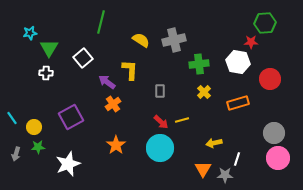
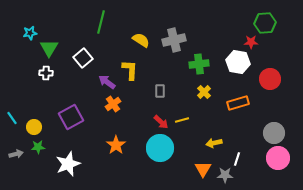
gray arrow: rotated 120 degrees counterclockwise
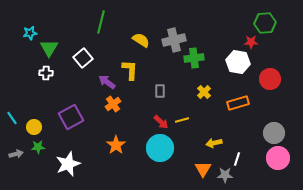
green cross: moved 5 px left, 6 px up
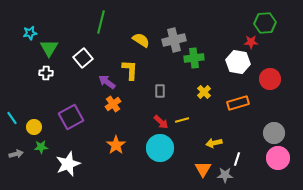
green star: moved 3 px right
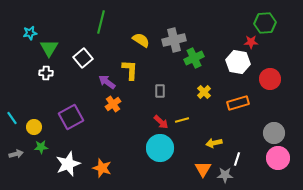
green cross: rotated 18 degrees counterclockwise
orange star: moved 14 px left, 23 px down; rotated 18 degrees counterclockwise
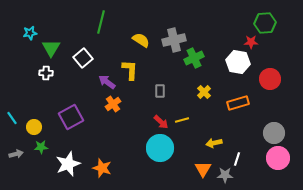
green triangle: moved 2 px right
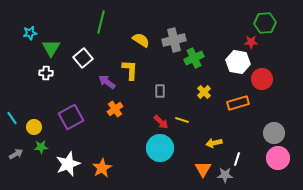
red circle: moved 8 px left
orange cross: moved 2 px right, 5 px down
yellow line: rotated 32 degrees clockwise
gray arrow: rotated 16 degrees counterclockwise
orange star: rotated 24 degrees clockwise
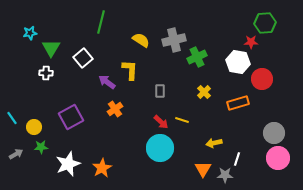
green cross: moved 3 px right, 1 px up
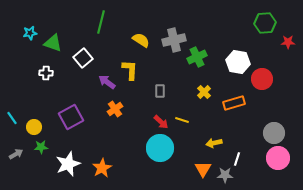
red star: moved 37 px right
green triangle: moved 2 px right, 5 px up; rotated 42 degrees counterclockwise
orange rectangle: moved 4 px left
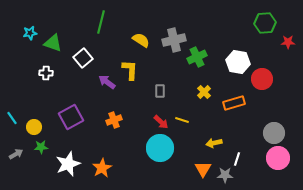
orange cross: moved 1 px left, 11 px down; rotated 14 degrees clockwise
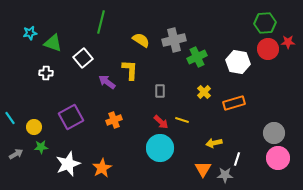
red circle: moved 6 px right, 30 px up
cyan line: moved 2 px left
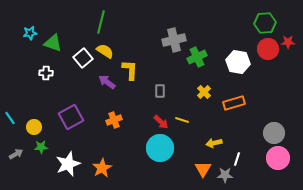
yellow semicircle: moved 36 px left, 11 px down
